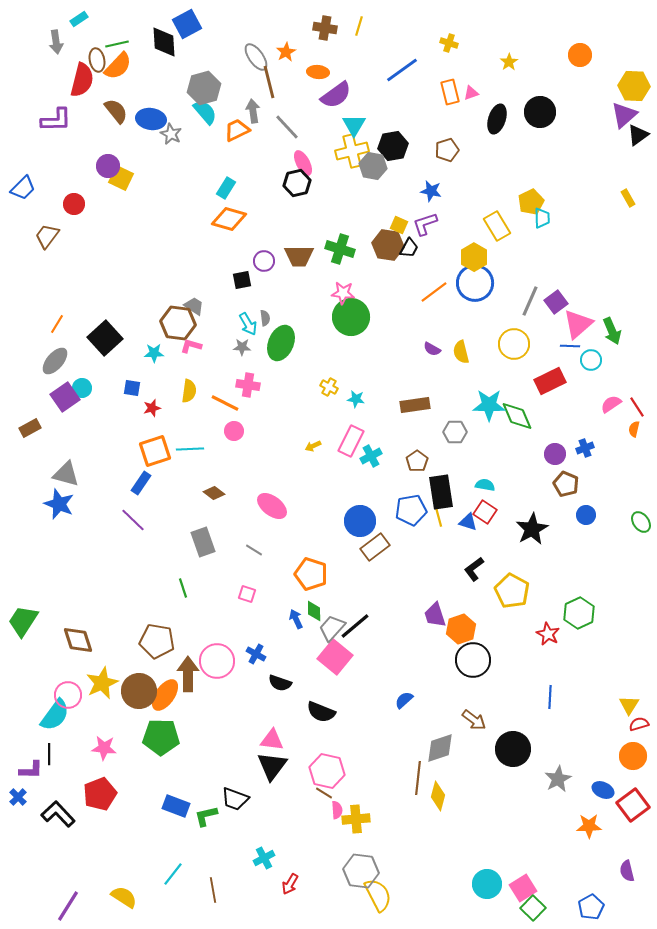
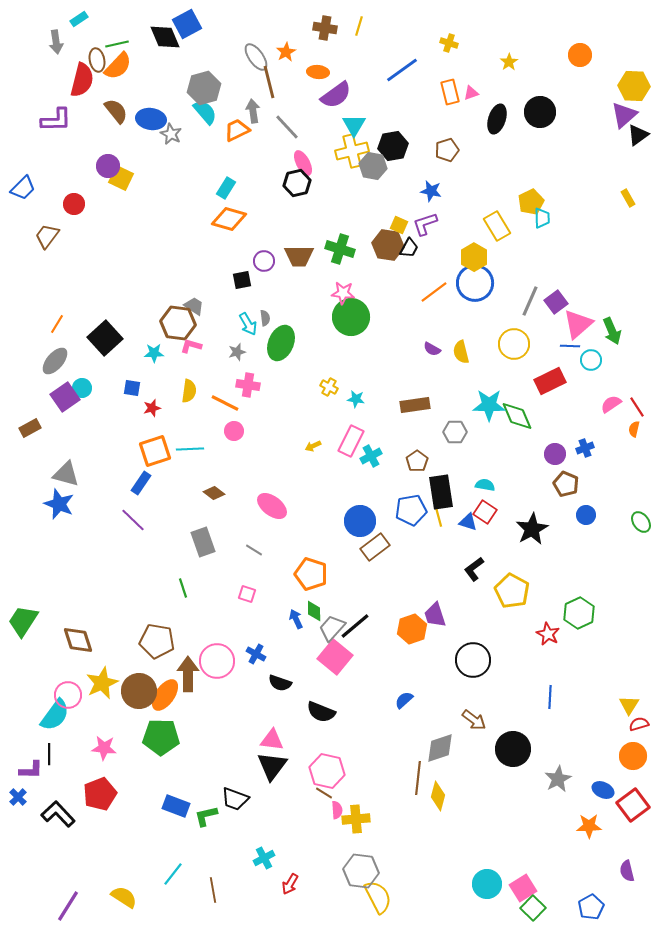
black diamond at (164, 42): moved 1 px right, 5 px up; rotated 20 degrees counterclockwise
gray star at (242, 347): moved 5 px left, 5 px down; rotated 18 degrees counterclockwise
orange hexagon at (461, 629): moved 49 px left
yellow semicircle at (378, 895): moved 2 px down
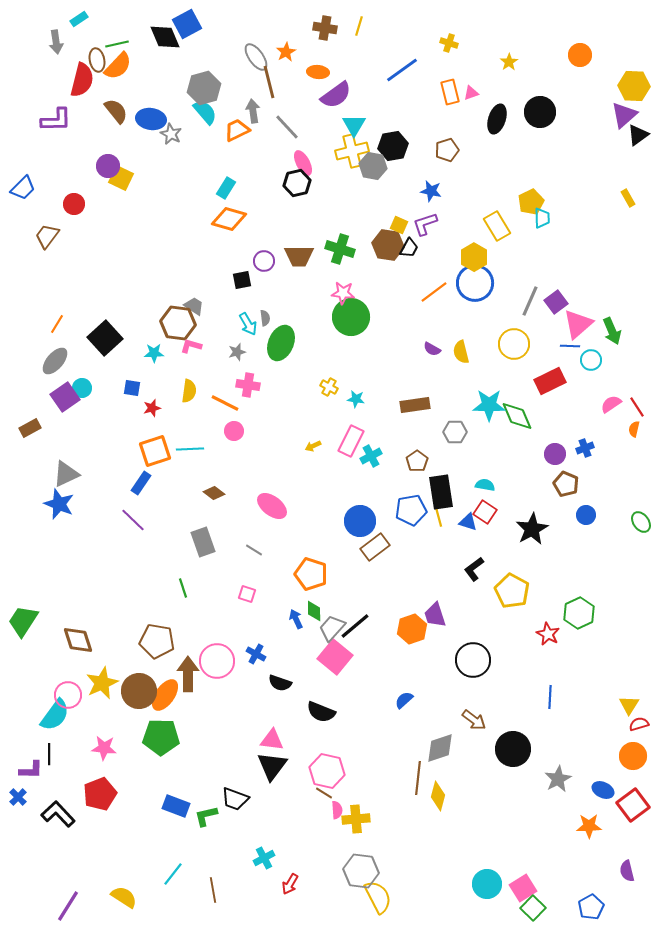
gray triangle at (66, 474): rotated 40 degrees counterclockwise
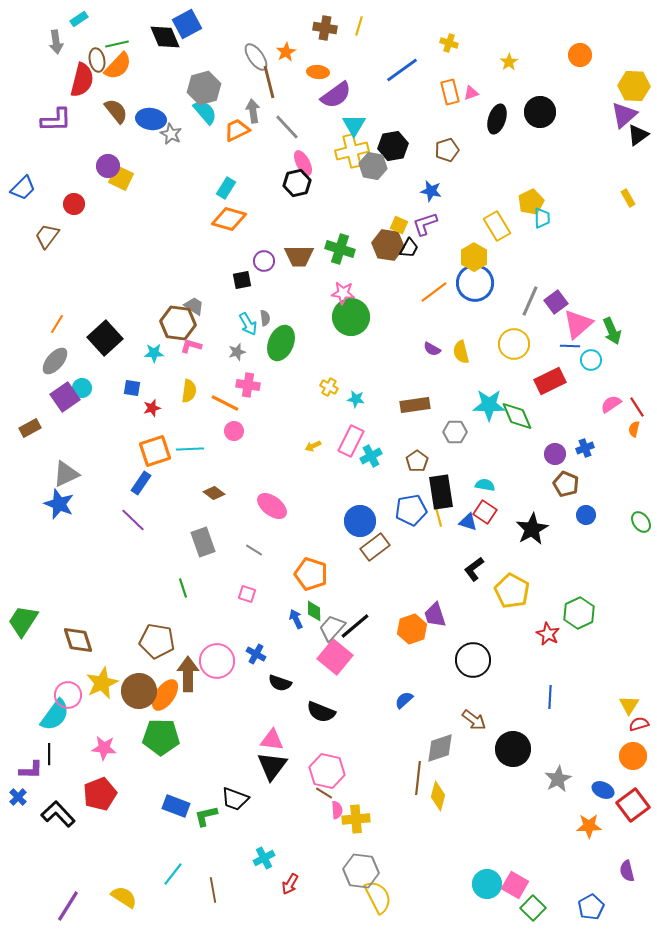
pink square at (523, 888): moved 8 px left, 3 px up; rotated 28 degrees counterclockwise
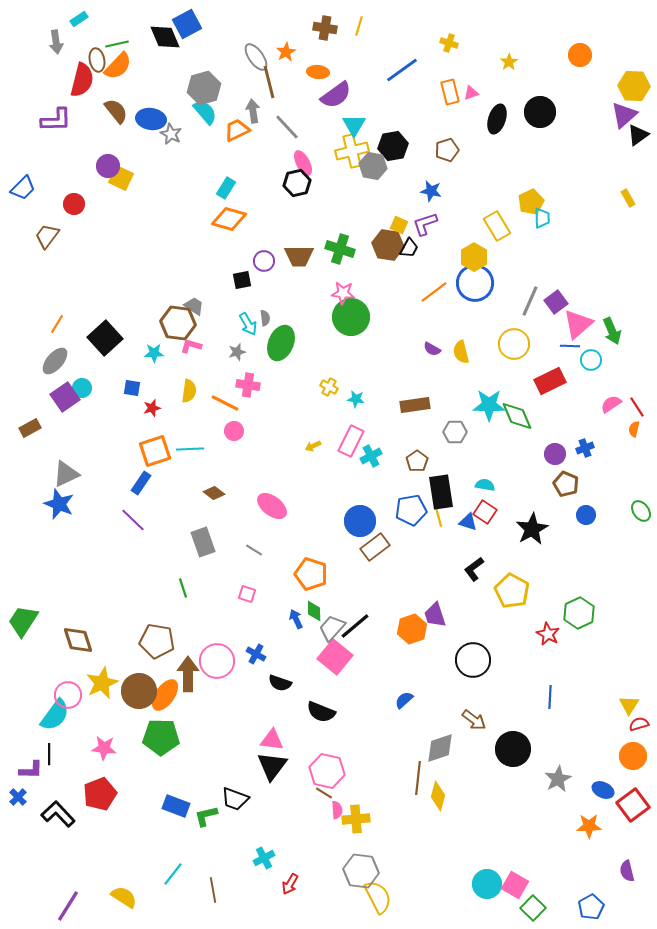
green ellipse at (641, 522): moved 11 px up
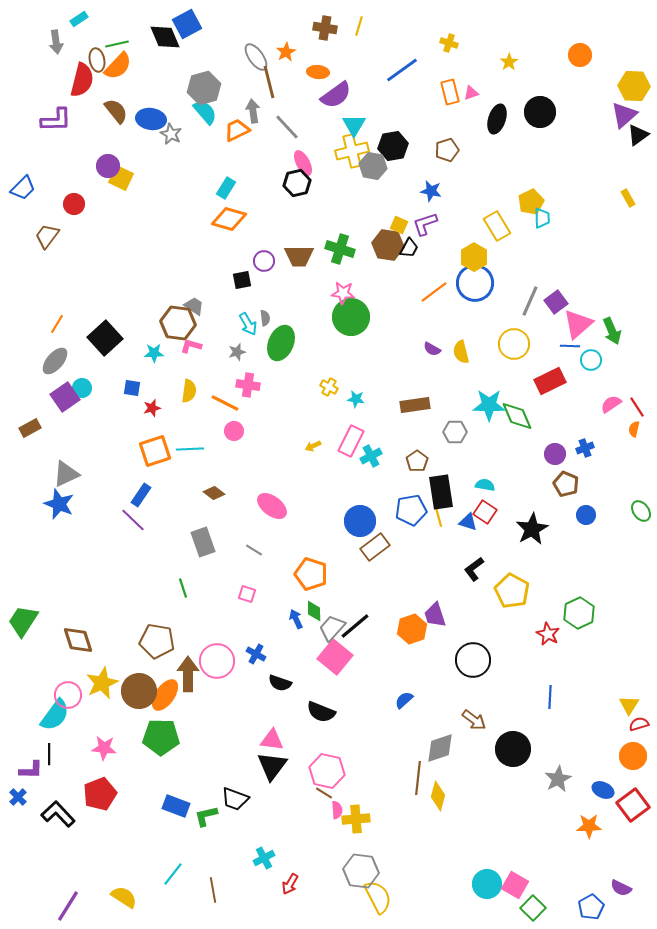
blue rectangle at (141, 483): moved 12 px down
purple semicircle at (627, 871): moved 6 px left, 17 px down; rotated 50 degrees counterclockwise
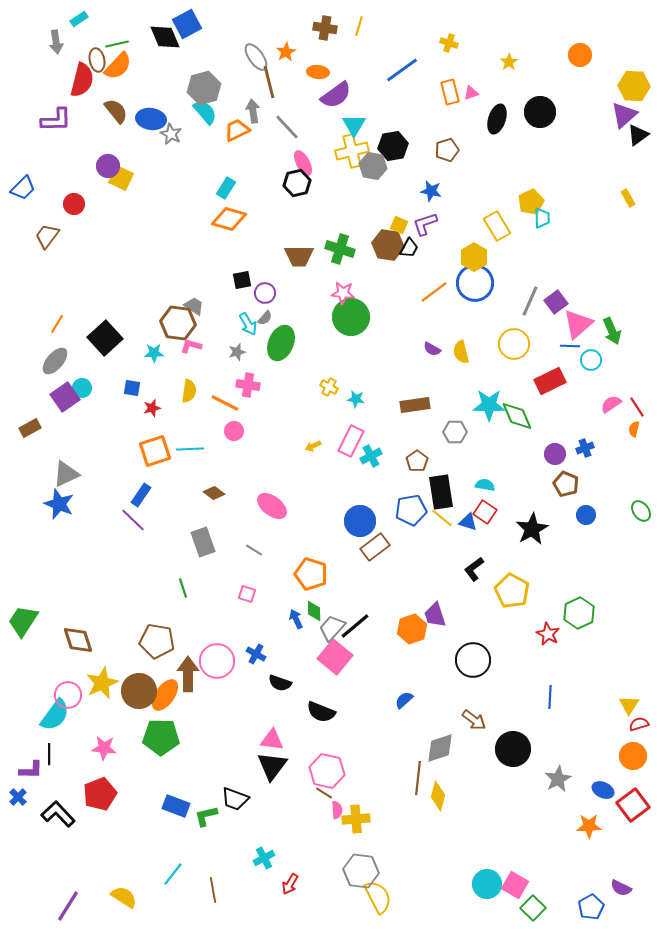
purple circle at (264, 261): moved 1 px right, 32 px down
gray semicircle at (265, 318): rotated 49 degrees clockwise
yellow line at (438, 515): moved 4 px right, 3 px down; rotated 35 degrees counterclockwise
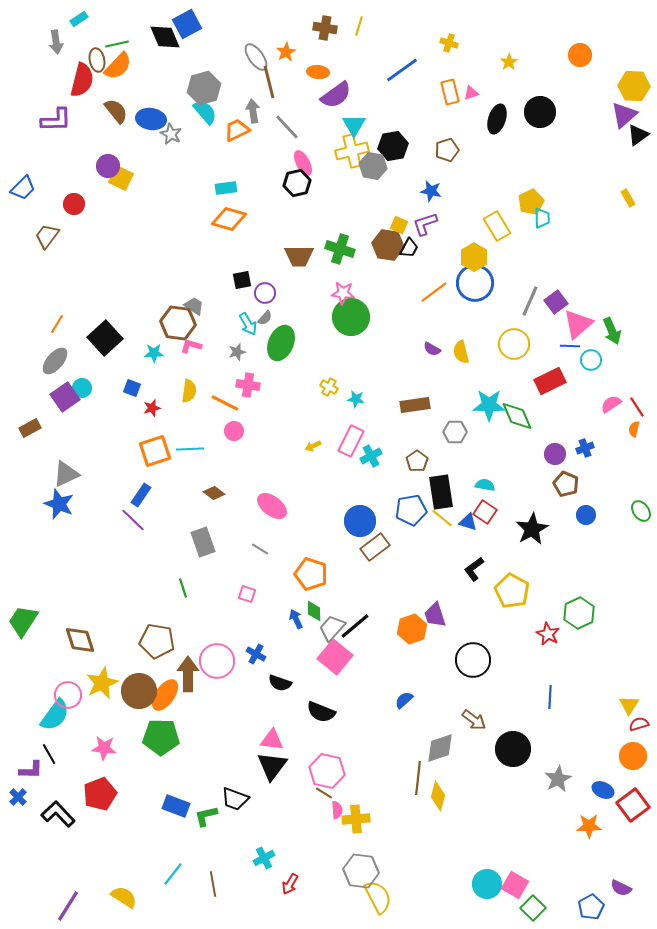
cyan rectangle at (226, 188): rotated 50 degrees clockwise
blue square at (132, 388): rotated 12 degrees clockwise
gray line at (254, 550): moved 6 px right, 1 px up
brown diamond at (78, 640): moved 2 px right
black line at (49, 754): rotated 30 degrees counterclockwise
brown line at (213, 890): moved 6 px up
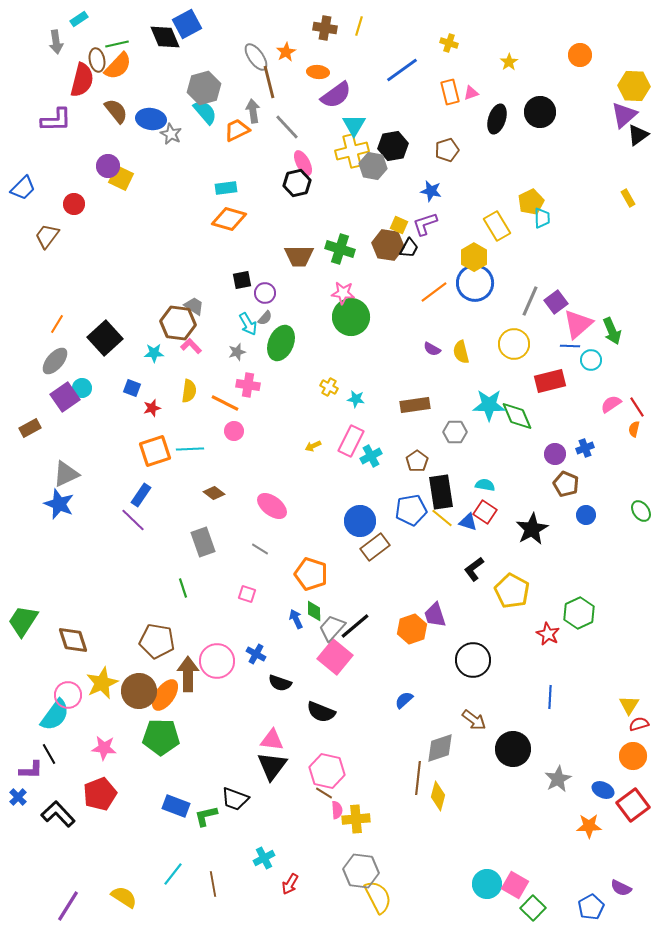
pink L-shape at (191, 346): rotated 30 degrees clockwise
red rectangle at (550, 381): rotated 12 degrees clockwise
brown diamond at (80, 640): moved 7 px left
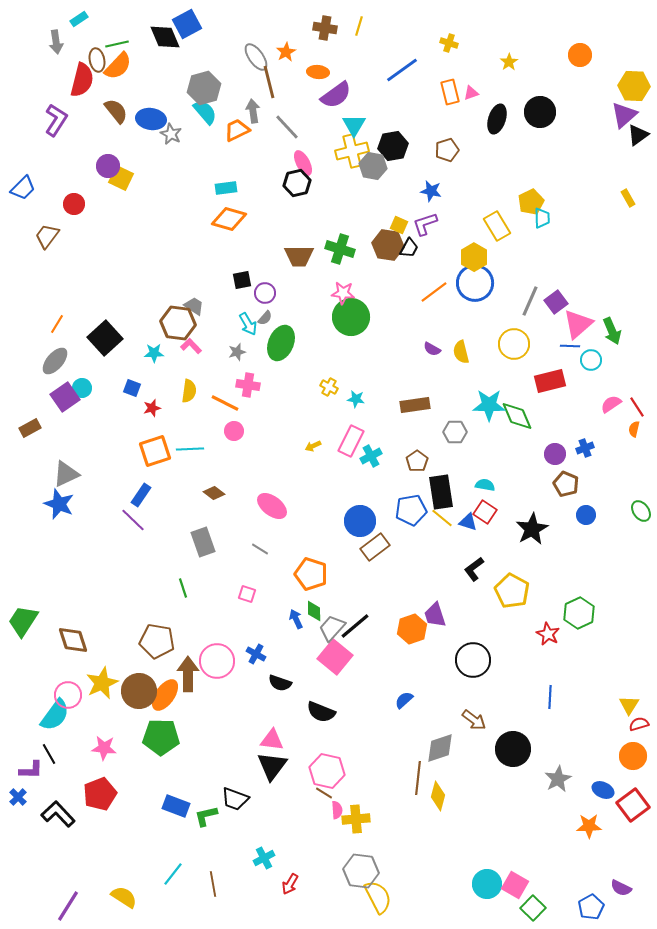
purple L-shape at (56, 120): rotated 56 degrees counterclockwise
